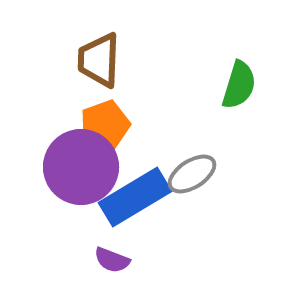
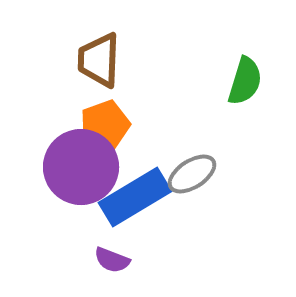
green semicircle: moved 6 px right, 4 px up
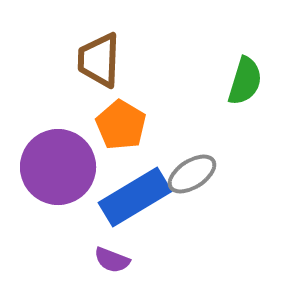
orange pentagon: moved 16 px right; rotated 21 degrees counterclockwise
purple circle: moved 23 px left
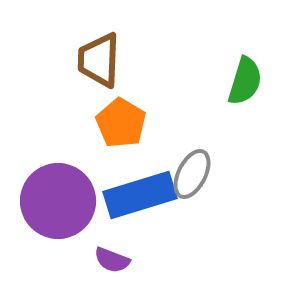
orange pentagon: moved 2 px up
purple circle: moved 34 px down
gray ellipse: rotated 30 degrees counterclockwise
blue rectangle: moved 5 px right, 2 px up; rotated 14 degrees clockwise
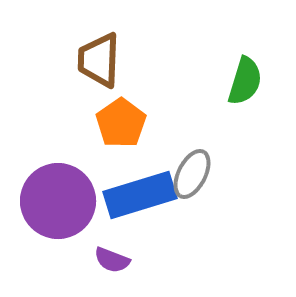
orange pentagon: rotated 6 degrees clockwise
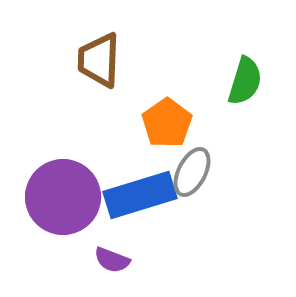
orange pentagon: moved 46 px right
gray ellipse: moved 2 px up
purple circle: moved 5 px right, 4 px up
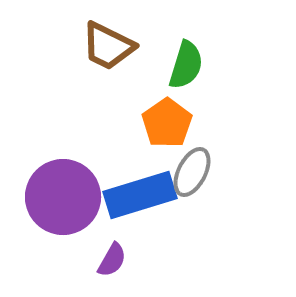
brown trapezoid: moved 9 px right, 14 px up; rotated 66 degrees counterclockwise
green semicircle: moved 59 px left, 16 px up
purple semicircle: rotated 81 degrees counterclockwise
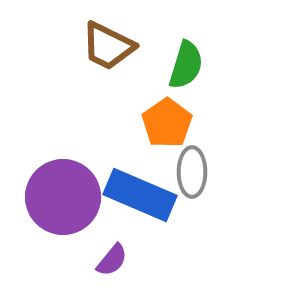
gray ellipse: rotated 27 degrees counterclockwise
blue rectangle: rotated 40 degrees clockwise
purple semicircle: rotated 9 degrees clockwise
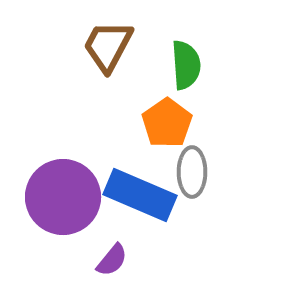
brown trapezoid: rotated 92 degrees clockwise
green semicircle: rotated 21 degrees counterclockwise
